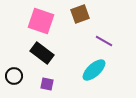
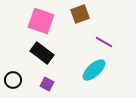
purple line: moved 1 px down
black circle: moved 1 px left, 4 px down
purple square: rotated 16 degrees clockwise
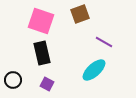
black rectangle: rotated 40 degrees clockwise
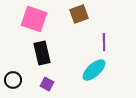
brown square: moved 1 px left
pink square: moved 7 px left, 2 px up
purple line: rotated 60 degrees clockwise
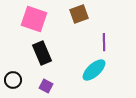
black rectangle: rotated 10 degrees counterclockwise
purple square: moved 1 px left, 2 px down
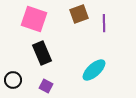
purple line: moved 19 px up
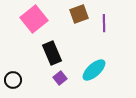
pink square: rotated 32 degrees clockwise
black rectangle: moved 10 px right
purple square: moved 14 px right, 8 px up; rotated 24 degrees clockwise
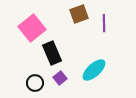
pink square: moved 2 px left, 9 px down
black circle: moved 22 px right, 3 px down
